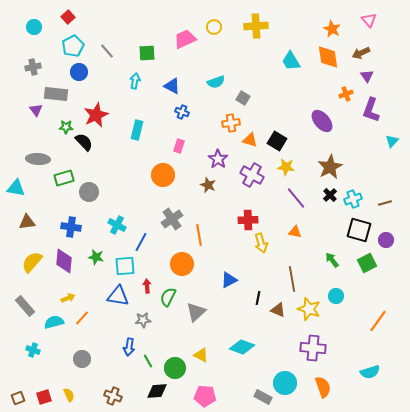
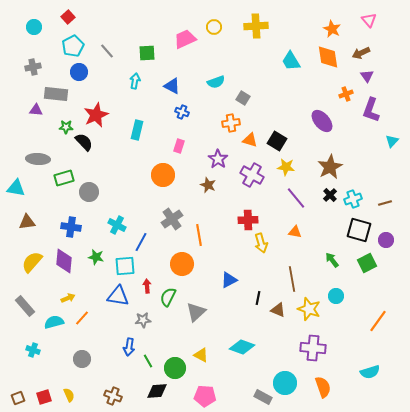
purple triangle at (36, 110): rotated 48 degrees counterclockwise
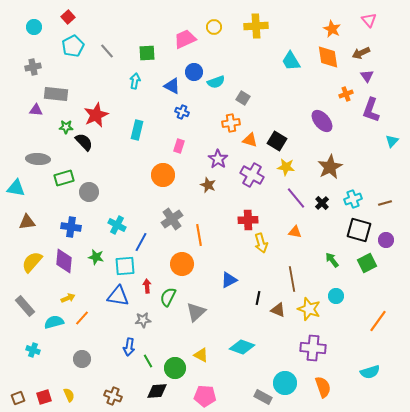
blue circle at (79, 72): moved 115 px right
black cross at (330, 195): moved 8 px left, 8 px down
